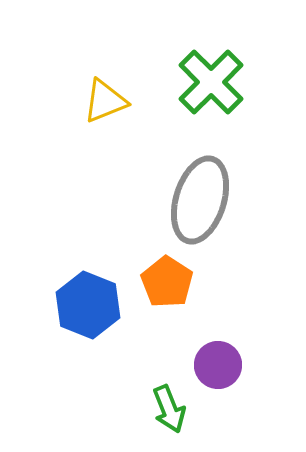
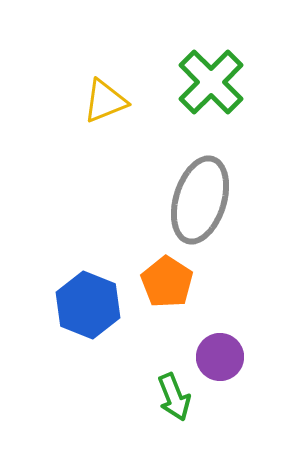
purple circle: moved 2 px right, 8 px up
green arrow: moved 5 px right, 12 px up
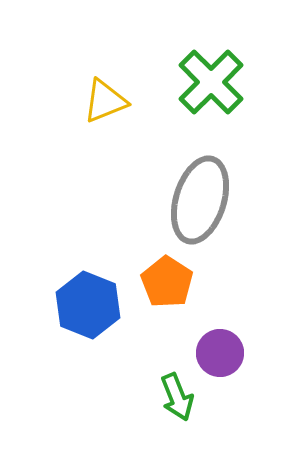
purple circle: moved 4 px up
green arrow: moved 3 px right
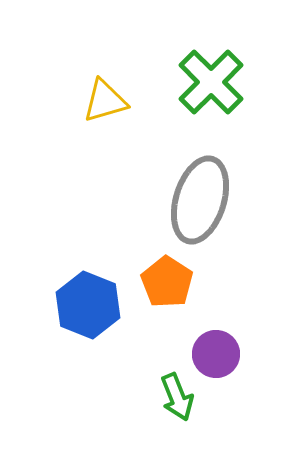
yellow triangle: rotated 6 degrees clockwise
purple circle: moved 4 px left, 1 px down
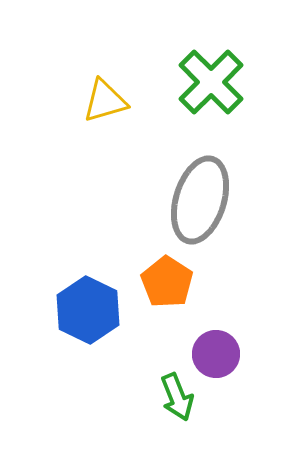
blue hexagon: moved 5 px down; rotated 4 degrees clockwise
